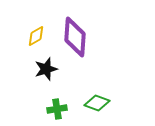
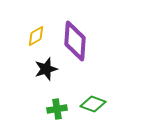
purple diamond: moved 4 px down
green diamond: moved 4 px left, 1 px down
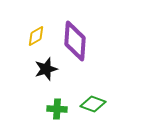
green cross: rotated 12 degrees clockwise
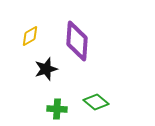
yellow diamond: moved 6 px left
purple diamond: moved 2 px right
green diamond: moved 3 px right, 2 px up; rotated 20 degrees clockwise
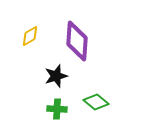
black star: moved 10 px right, 7 px down
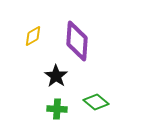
yellow diamond: moved 3 px right
black star: rotated 20 degrees counterclockwise
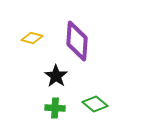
yellow diamond: moved 1 px left, 2 px down; rotated 45 degrees clockwise
green diamond: moved 1 px left, 2 px down
green cross: moved 2 px left, 1 px up
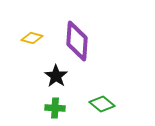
green diamond: moved 7 px right
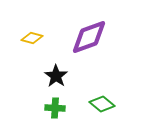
purple diamond: moved 12 px right, 4 px up; rotated 66 degrees clockwise
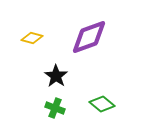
green cross: rotated 18 degrees clockwise
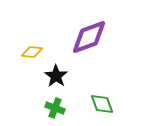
yellow diamond: moved 14 px down; rotated 10 degrees counterclockwise
green diamond: rotated 30 degrees clockwise
